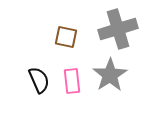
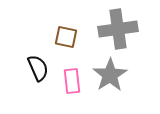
gray cross: rotated 9 degrees clockwise
black semicircle: moved 1 px left, 12 px up
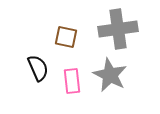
gray star: rotated 12 degrees counterclockwise
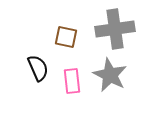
gray cross: moved 3 px left
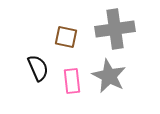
gray star: moved 1 px left, 1 px down
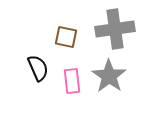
gray star: rotated 8 degrees clockwise
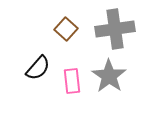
brown square: moved 8 px up; rotated 30 degrees clockwise
black semicircle: rotated 64 degrees clockwise
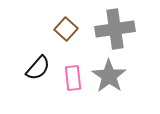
pink rectangle: moved 1 px right, 3 px up
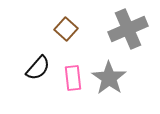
gray cross: moved 13 px right; rotated 15 degrees counterclockwise
gray star: moved 2 px down
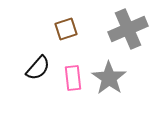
brown square: rotated 30 degrees clockwise
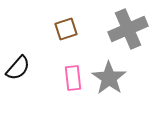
black semicircle: moved 20 px left
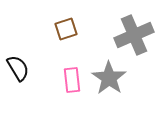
gray cross: moved 6 px right, 6 px down
black semicircle: rotated 72 degrees counterclockwise
pink rectangle: moved 1 px left, 2 px down
